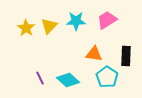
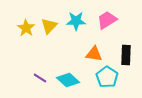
black rectangle: moved 1 px up
purple line: rotated 32 degrees counterclockwise
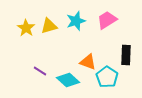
cyan star: rotated 18 degrees counterclockwise
yellow triangle: rotated 30 degrees clockwise
orange triangle: moved 6 px left, 8 px down; rotated 12 degrees clockwise
purple line: moved 7 px up
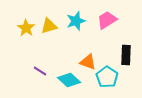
cyan diamond: moved 1 px right
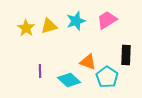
purple line: rotated 56 degrees clockwise
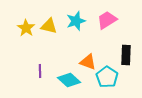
yellow triangle: rotated 30 degrees clockwise
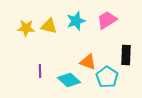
yellow star: rotated 30 degrees counterclockwise
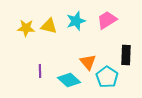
orange triangle: rotated 30 degrees clockwise
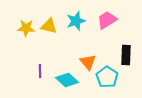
cyan diamond: moved 2 px left
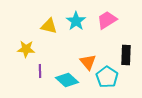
cyan star: rotated 18 degrees counterclockwise
yellow star: moved 21 px down
